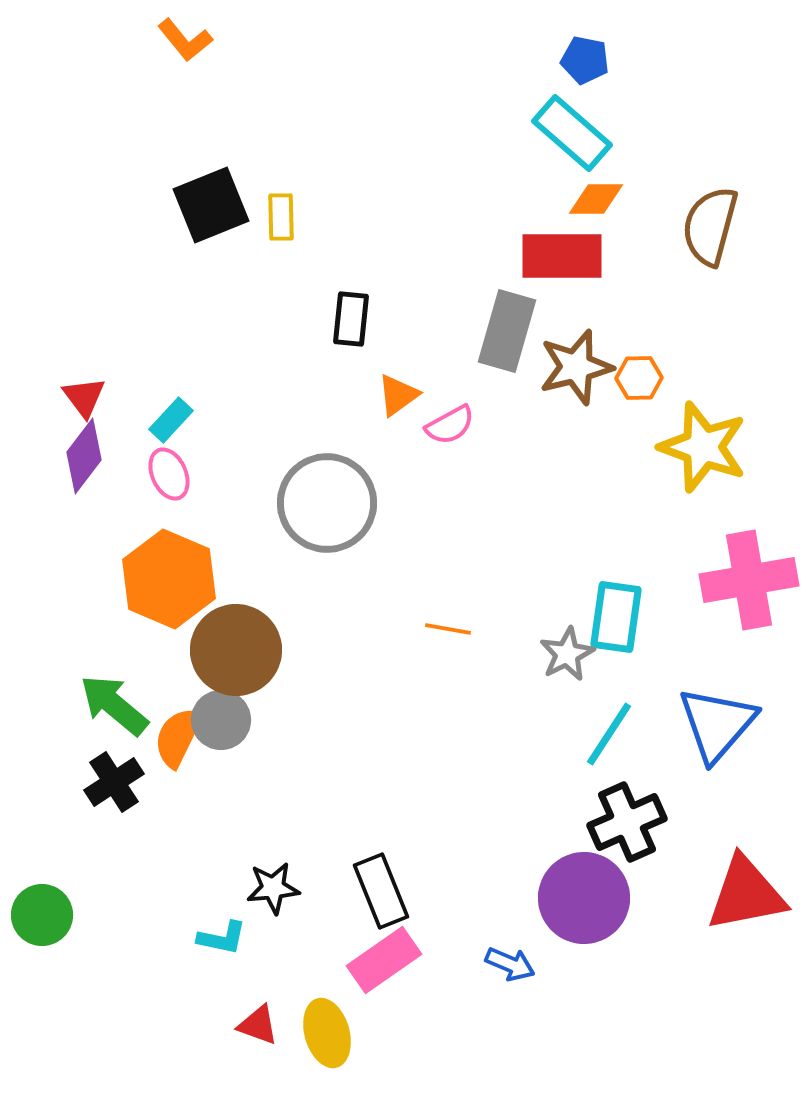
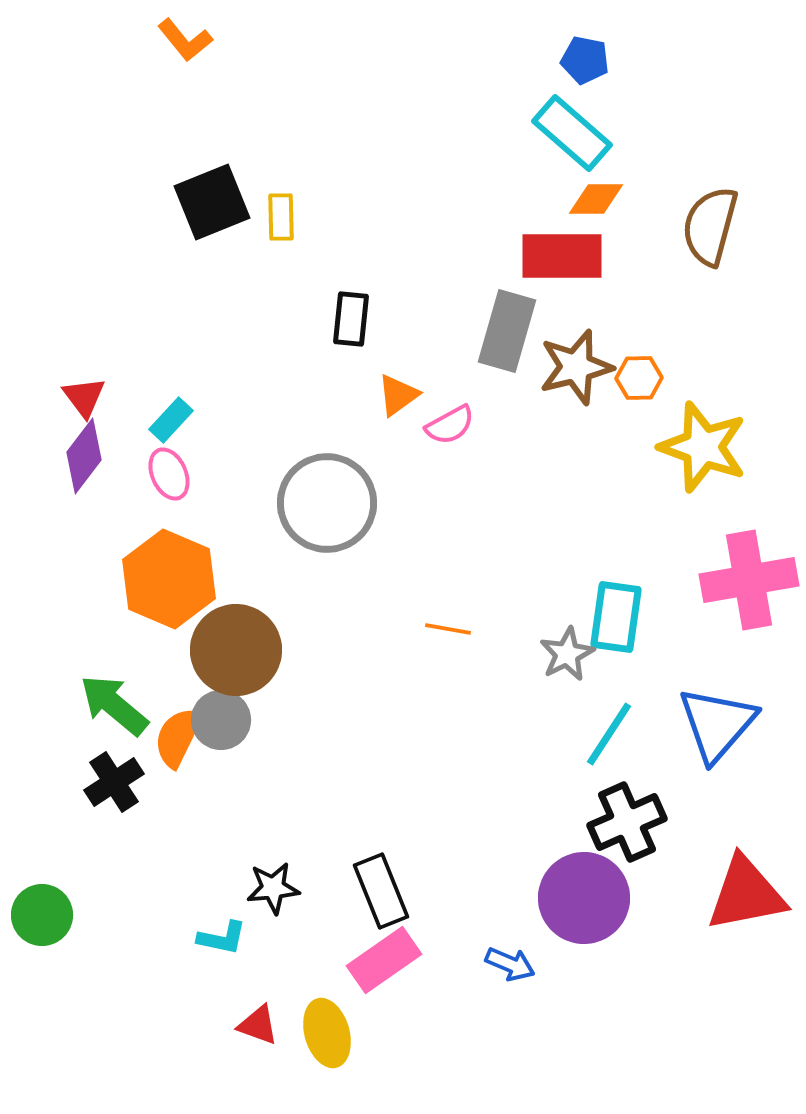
black square at (211, 205): moved 1 px right, 3 px up
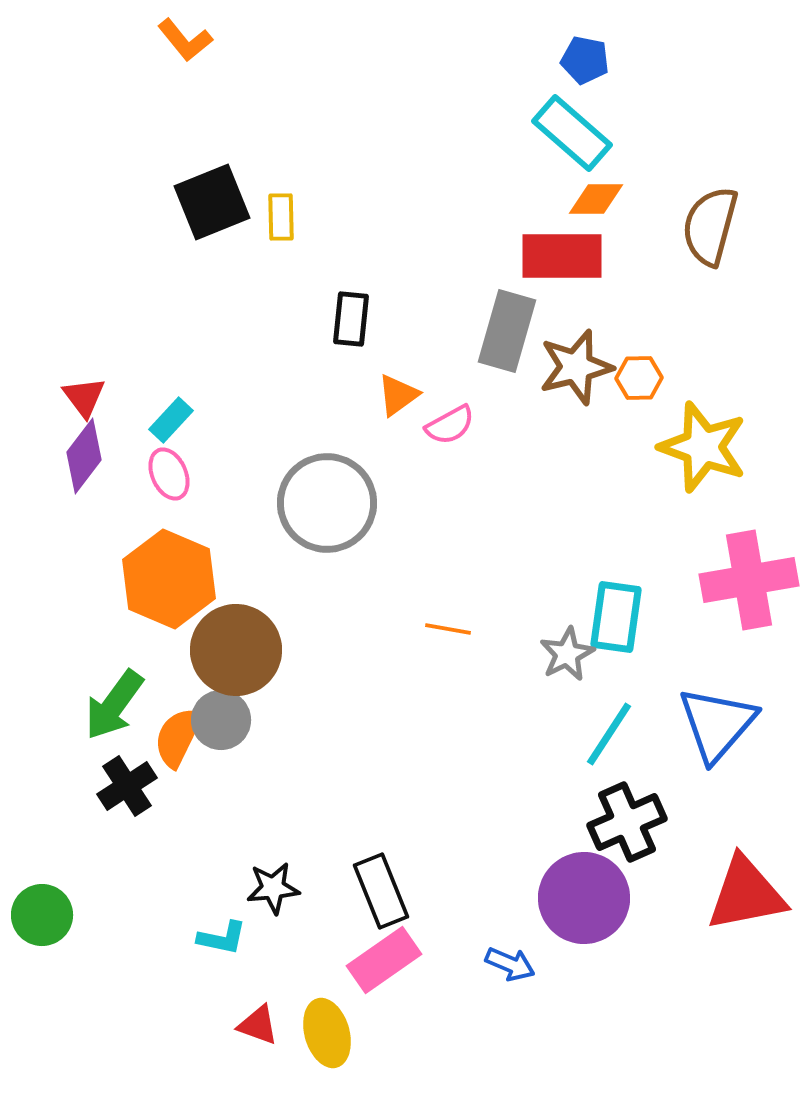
green arrow at (114, 705): rotated 94 degrees counterclockwise
black cross at (114, 782): moved 13 px right, 4 px down
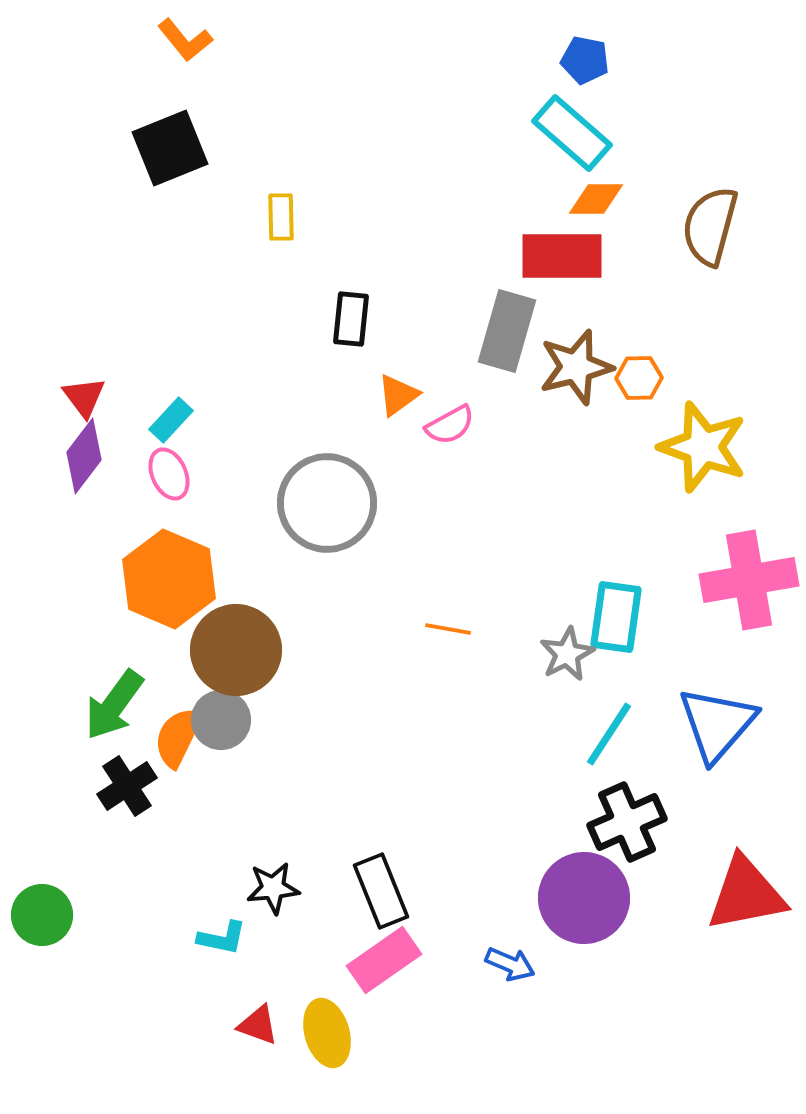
black square at (212, 202): moved 42 px left, 54 px up
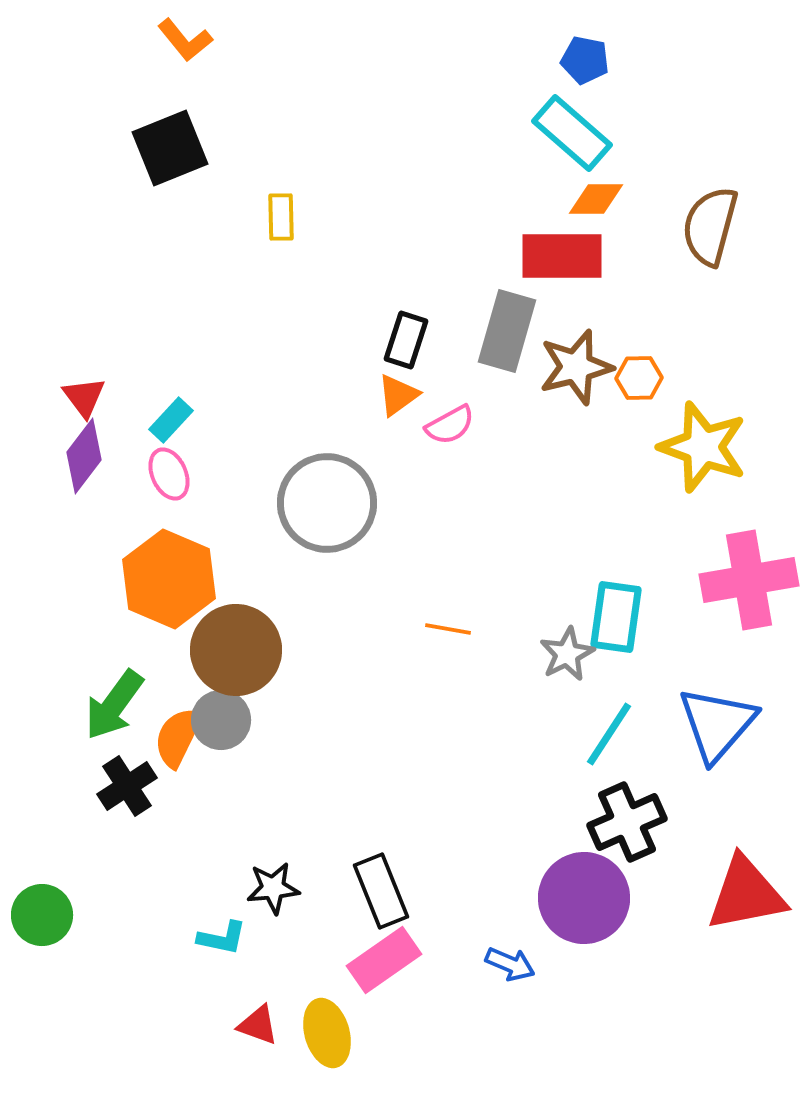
black rectangle at (351, 319): moved 55 px right, 21 px down; rotated 12 degrees clockwise
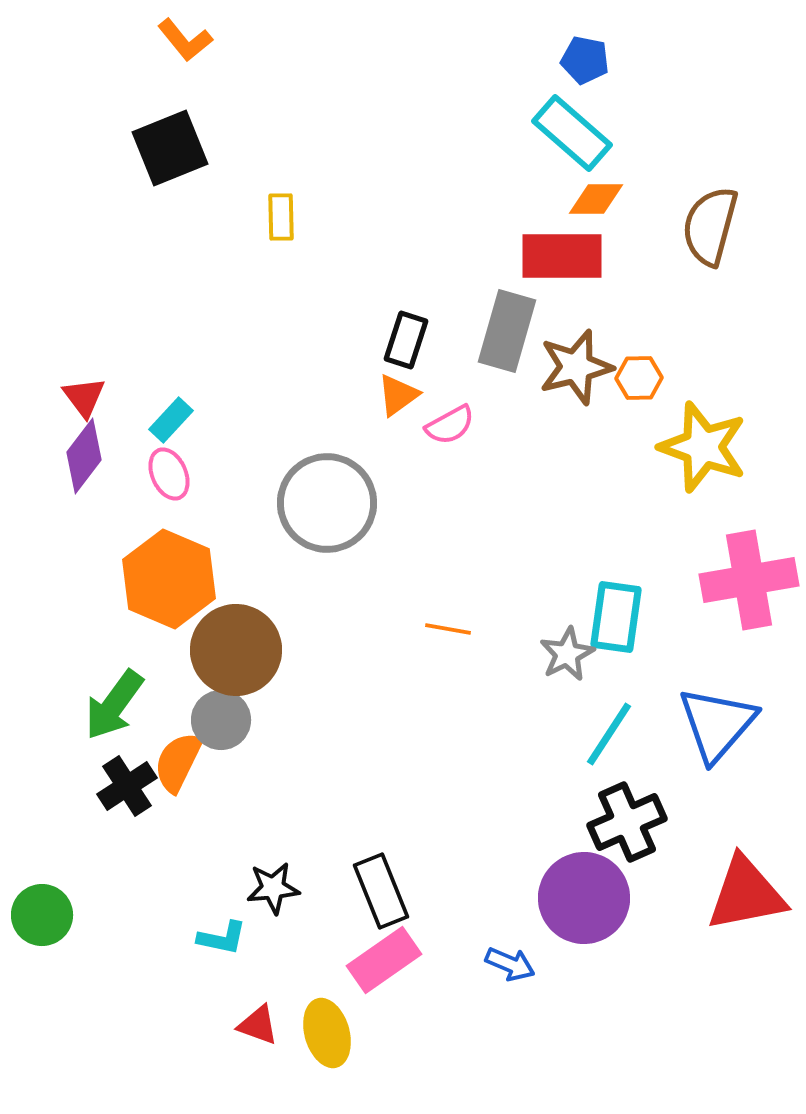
orange semicircle at (178, 737): moved 25 px down
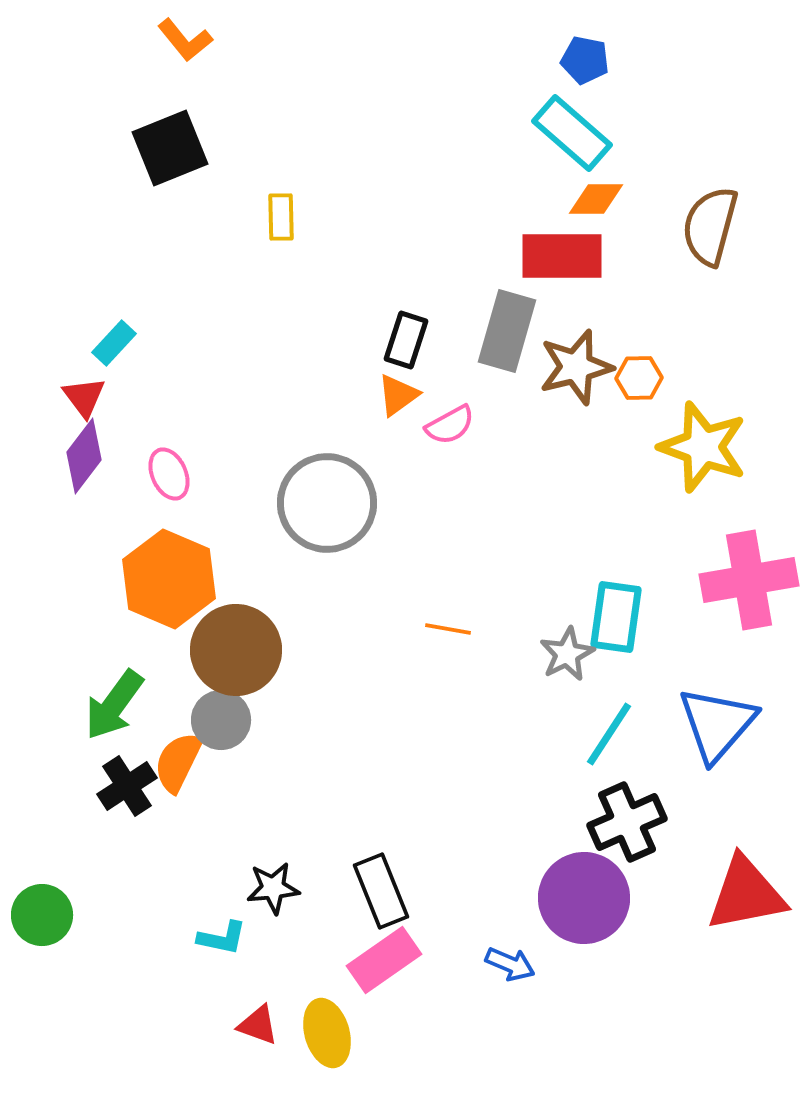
cyan rectangle at (171, 420): moved 57 px left, 77 px up
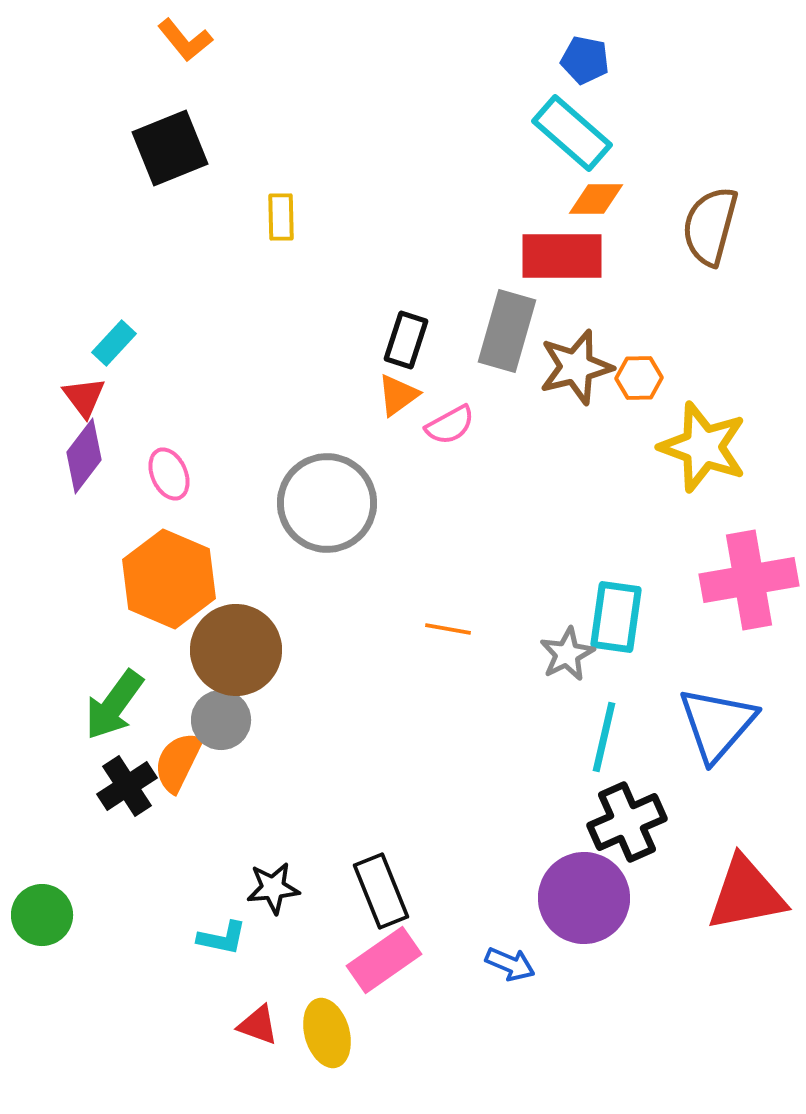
cyan line at (609, 734): moved 5 px left, 3 px down; rotated 20 degrees counterclockwise
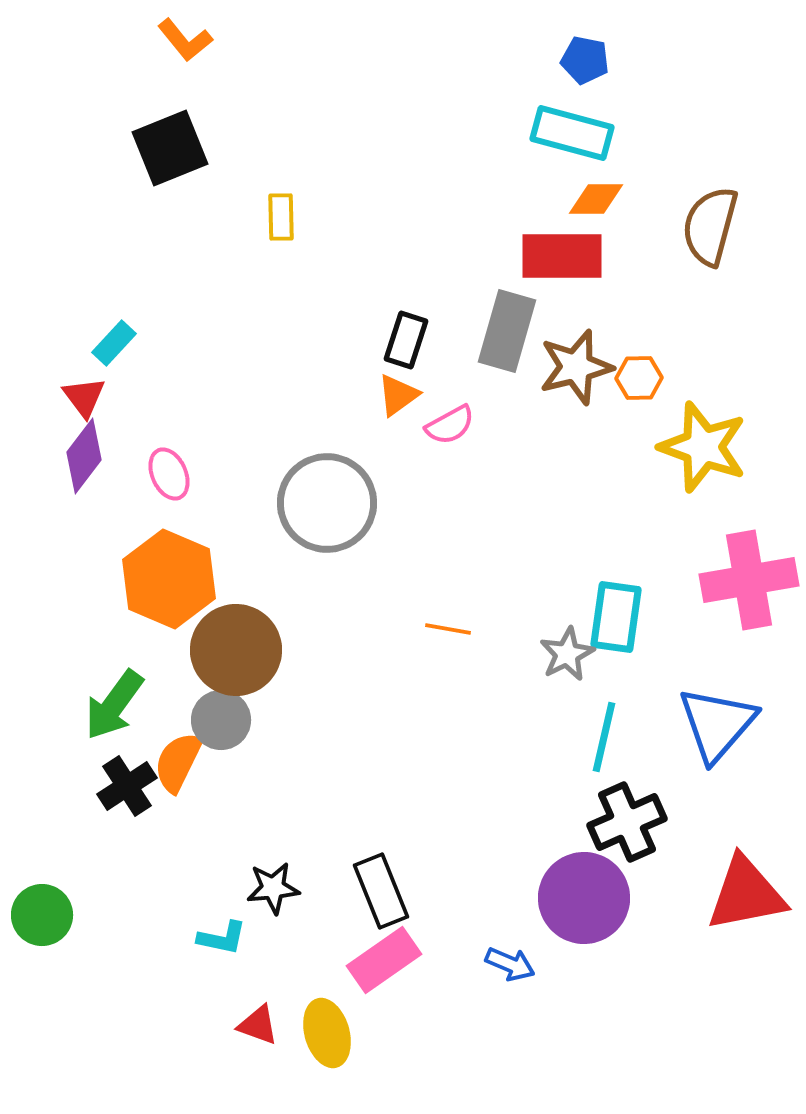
cyan rectangle at (572, 133): rotated 26 degrees counterclockwise
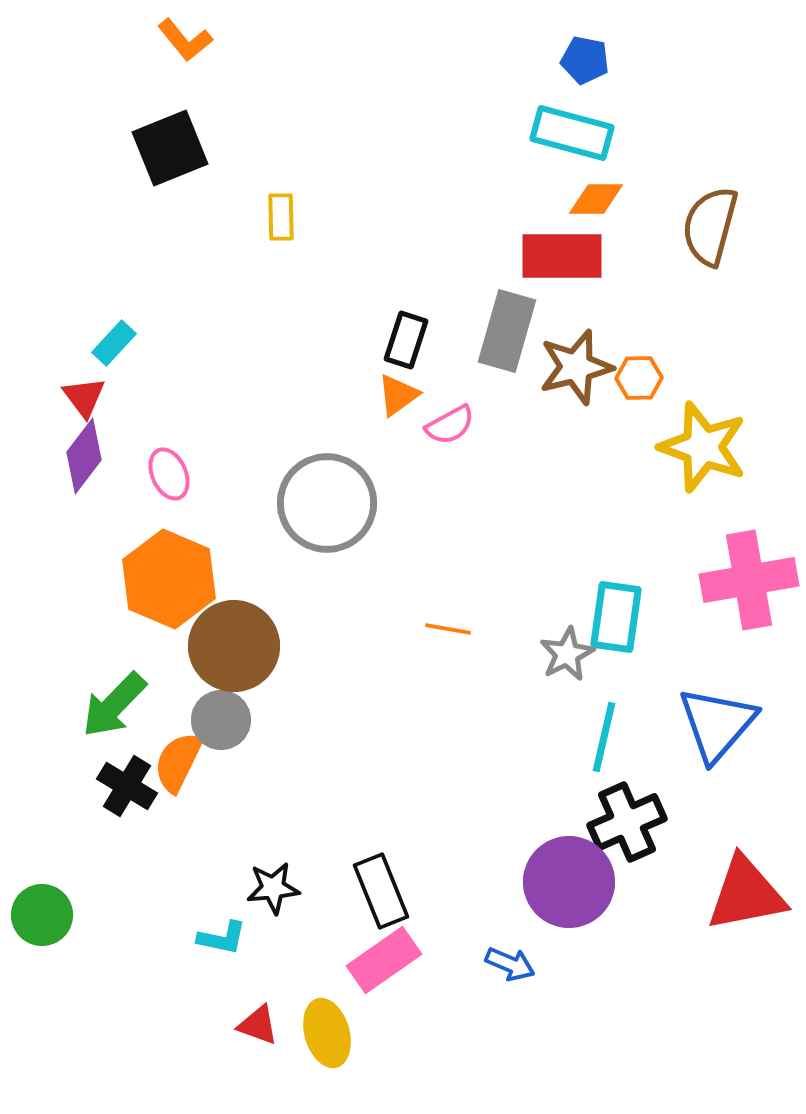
brown circle at (236, 650): moved 2 px left, 4 px up
green arrow at (114, 705): rotated 8 degrees clockwise
black cross at (127, 786): rotated 26 degrees counterclockwise
purple circle at (584, 898): moved 15 px left, 16 px up
